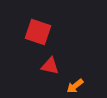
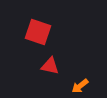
orange arrow: moved 5 px right
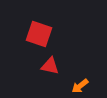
red square: moved 1 px right, 2 px down
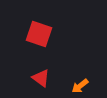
red triangle: moved 9 px left, 12 px down; rotated 24 degrees clockwise
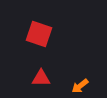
red triangle: rotated 36 degrees counterclockwise
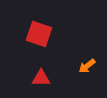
orange arrow: moved 7 px right, 20 px up
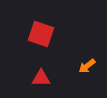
red square: moved 2 px right
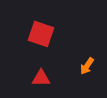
orange arrow: rotated 18 degrees counterclockwise
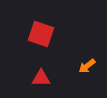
orange arrow: rotated 18 degrees clockwise
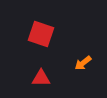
orange arrow: moved 4 px left, 3 px up
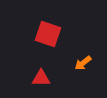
red square: moved 7 px right
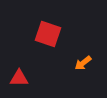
red triangle: moved 22 px left
